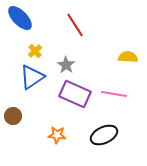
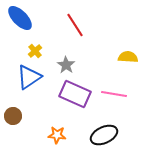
blue triangle: moved 3 px left
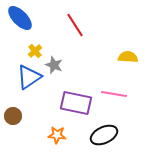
gray star: moved 12 px left; rotated 12 degrees counterclockwise
purple rectangle: moved 1 px right, 9 px down; rotated 12 degrees counterclockwise
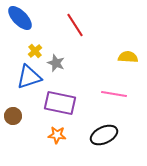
gray star: moved 2 px right, 2 px up
blue triangle: rotated 16 degrees clockwise
purple rectangle: moved 16 px left
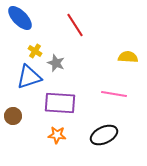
yellow cross: rotated 16 degrees counterclockwise
purple rectangle: rotated 8 degrees counterclockwise
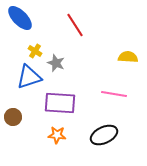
brown circle: moved 1 px down
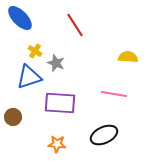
orange star: moved 9 px down
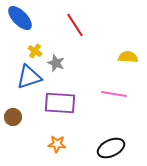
black ellipse: moved 7 px right, 13 px down
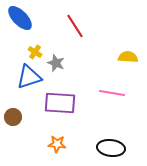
red line: moved 1 px down
yellow cross: moved 1 px down
pink line: moved 2 px left, 1 px up
black ellipse: rotated 32 degrees clockwise
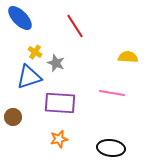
orange star: moved 2 px right, 5 px up; rotated 18 degrees counterclockwise
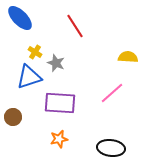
pink line: rotated 50 degrees counterclockwise
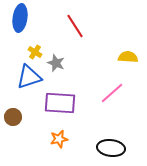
blue ellipse: rotated 52 degrees clockwise
